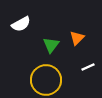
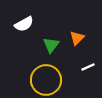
white semicircle: moved 3 px right
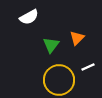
white semicircle: moved 5 px right, 7 px up
yellow circle: moved 13 px right
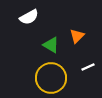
orange triangle: moved 2 px up
green triangle: rotated 36 degrees counterclockwise
yellow circle: moved 8 px left, 2 px up
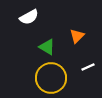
green triangle: moved 4 px left, 2 px down
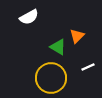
green triangle: moved 11 px right
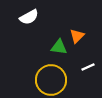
green triangle: moved 1 px right; rotated 24 degrees counterclockwise
yellow circle: moved 2 px down
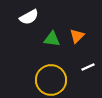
green triangle: moved 7 px left, 8 px up
